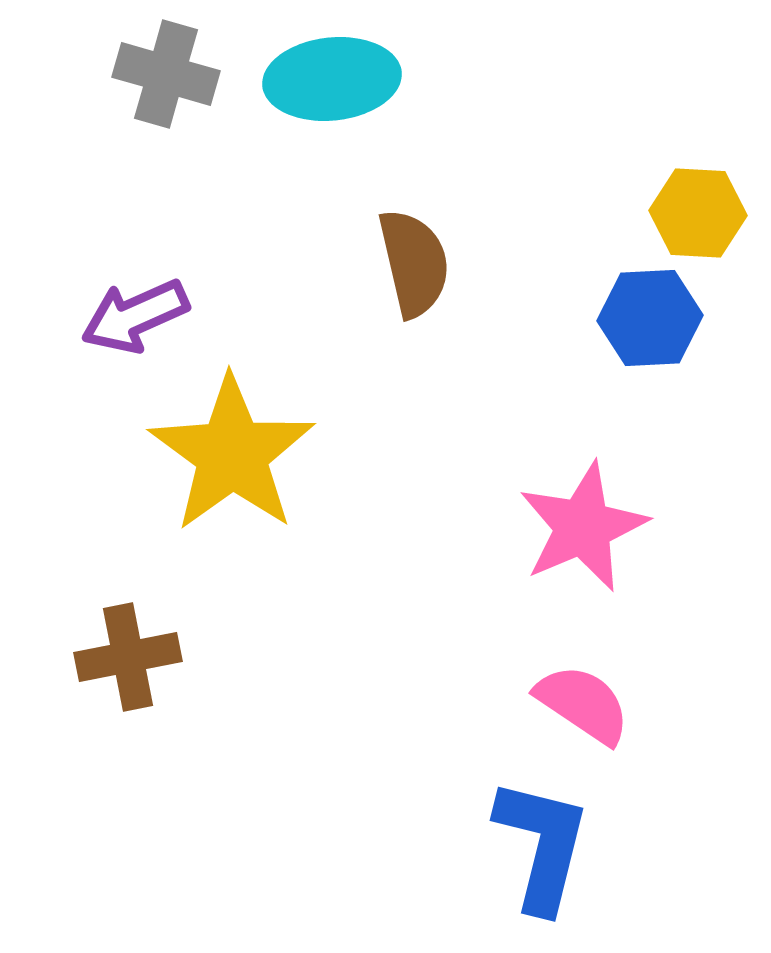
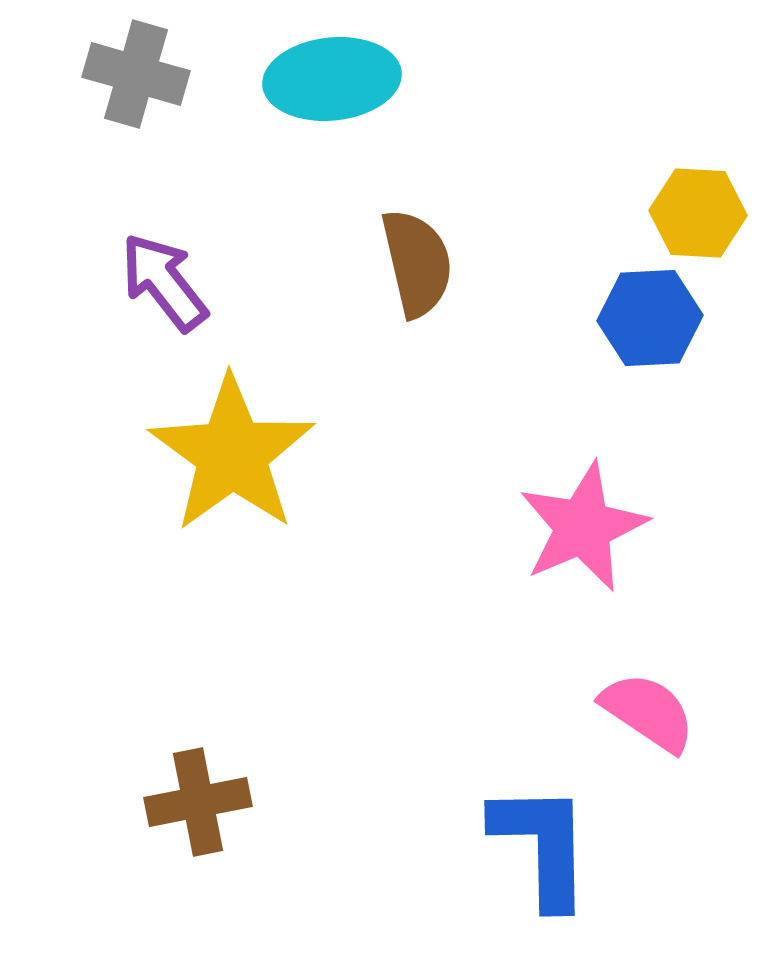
gray cross: moved 30 px left
brown semicircle: moved 3 px right
purple arrow: moved 29 px right, 34 px up; rotated 76 degrees clockwise
brown cross: moved 70 px right, 145 px down
pink semicircle: moved 65 px right, 8 px down
blue L-shape: rotated 15 degrees counterclockwise
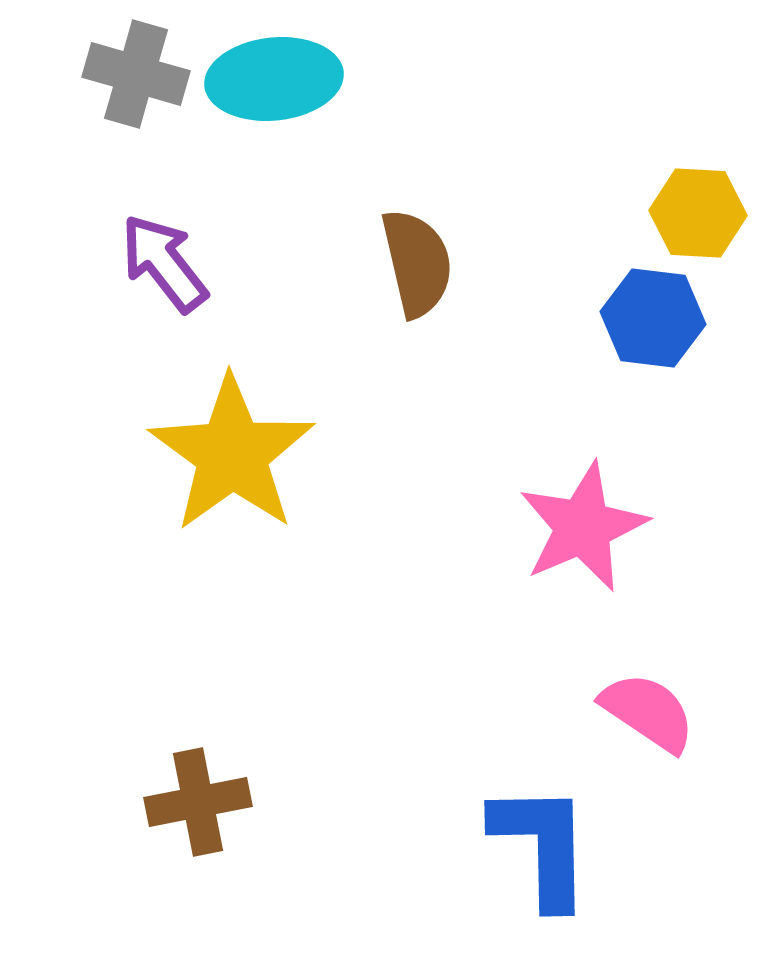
cyan ellipse: moved 58 px left
purple arrow: moved 19 px up
blue hexagon: moved 3 px right; rotated 10 degrees clockwise
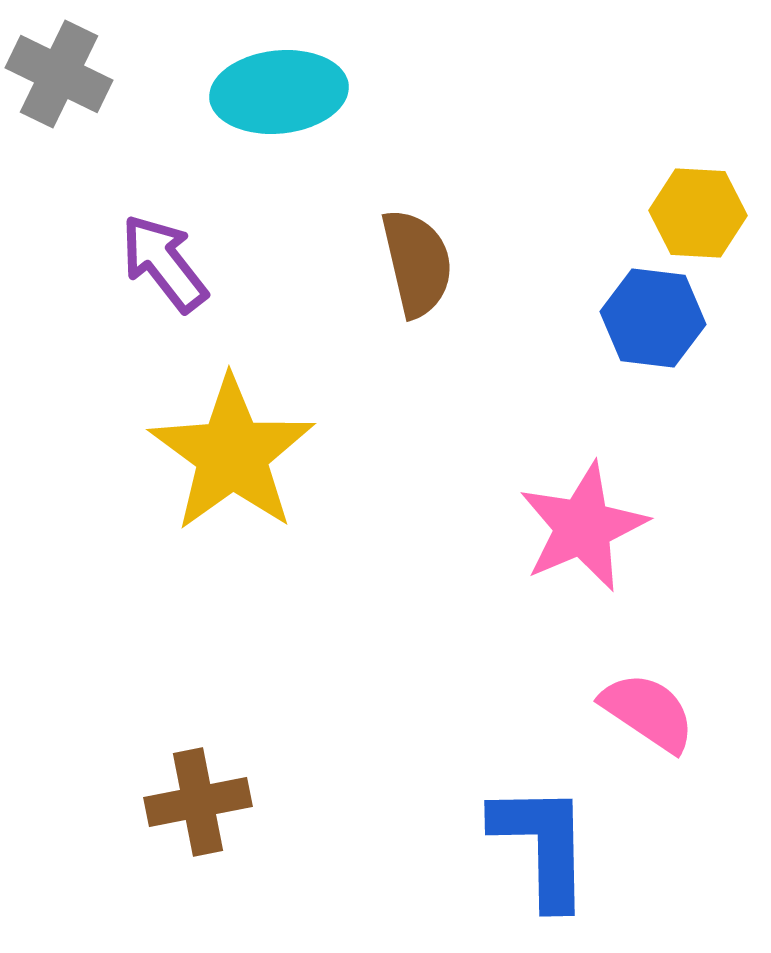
gray cross: moved 77 px left; rotated 10 degrees clockwise
cyan ellipse: moved 5 px right, 13 px down
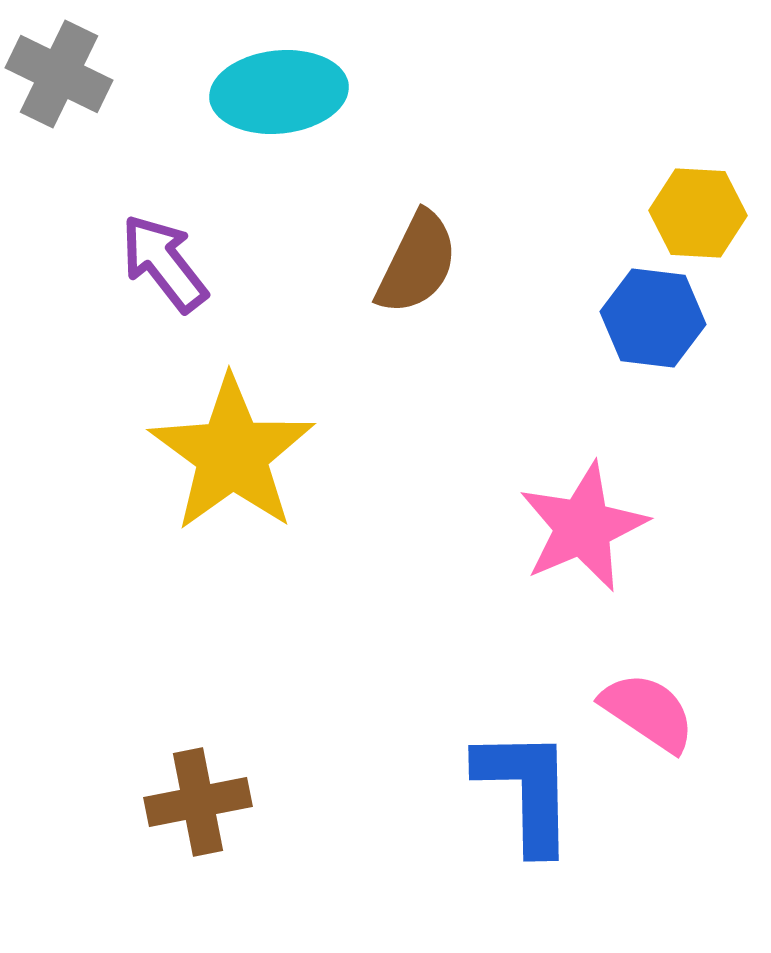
brown semicircle: rotated 39 degrees clockwise
blue L-shape: moved 16 px left, 55 px up
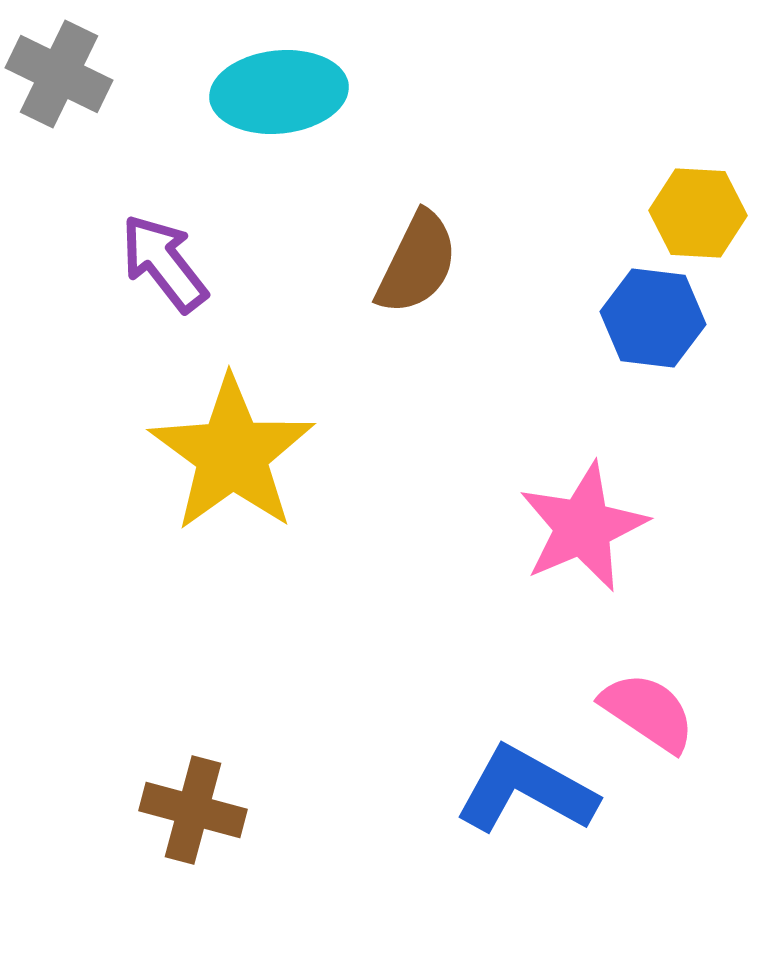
blue L-shape: rotated 60 degrees counterclockwise
brown cross: moved 5 px left, 8 px down; rotated 26 degrees clockwise
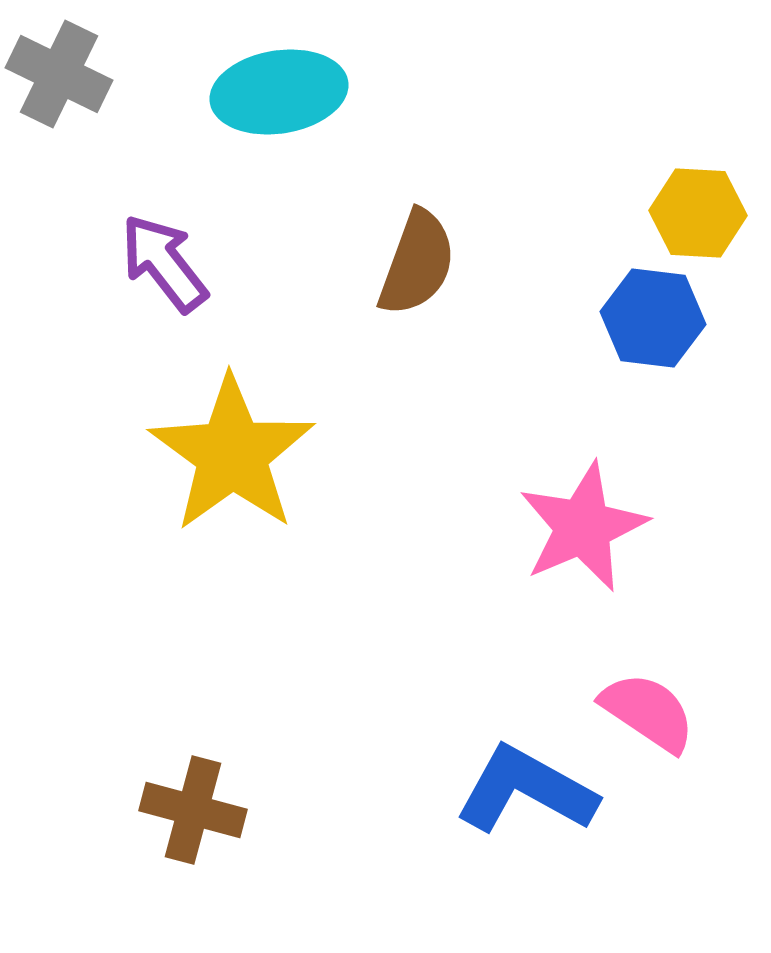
cyan ellipse: rotated 3 degrees counterclockwise
brown semicircle: rotated 6 degrees counterclockwise
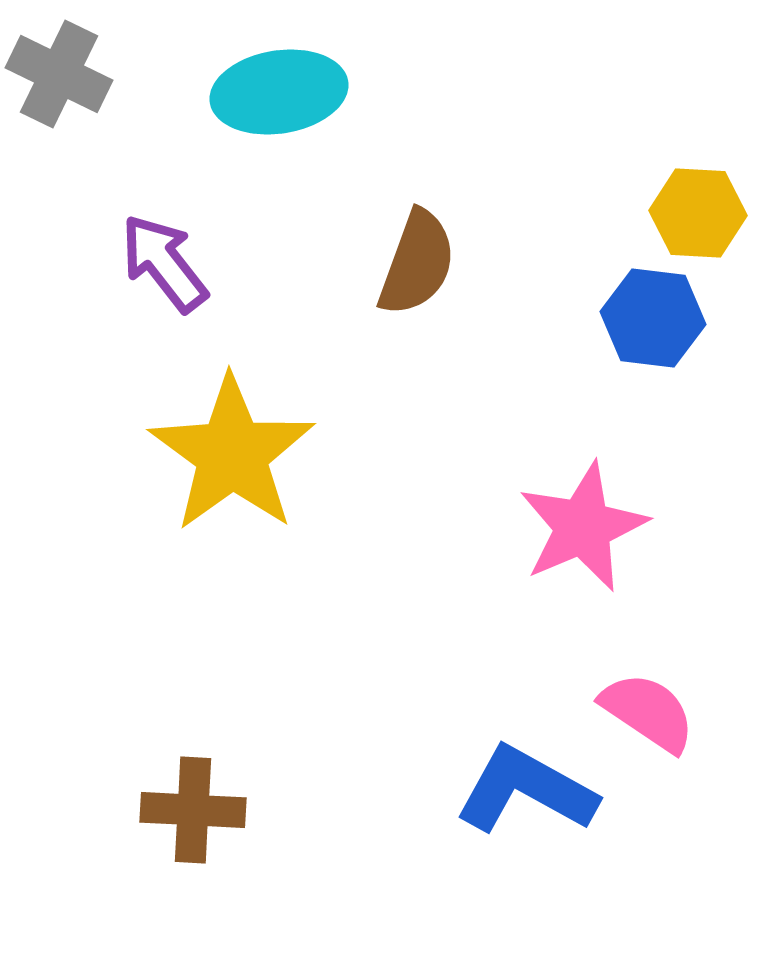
brown cross: rotated 12 degrees counterclockwise
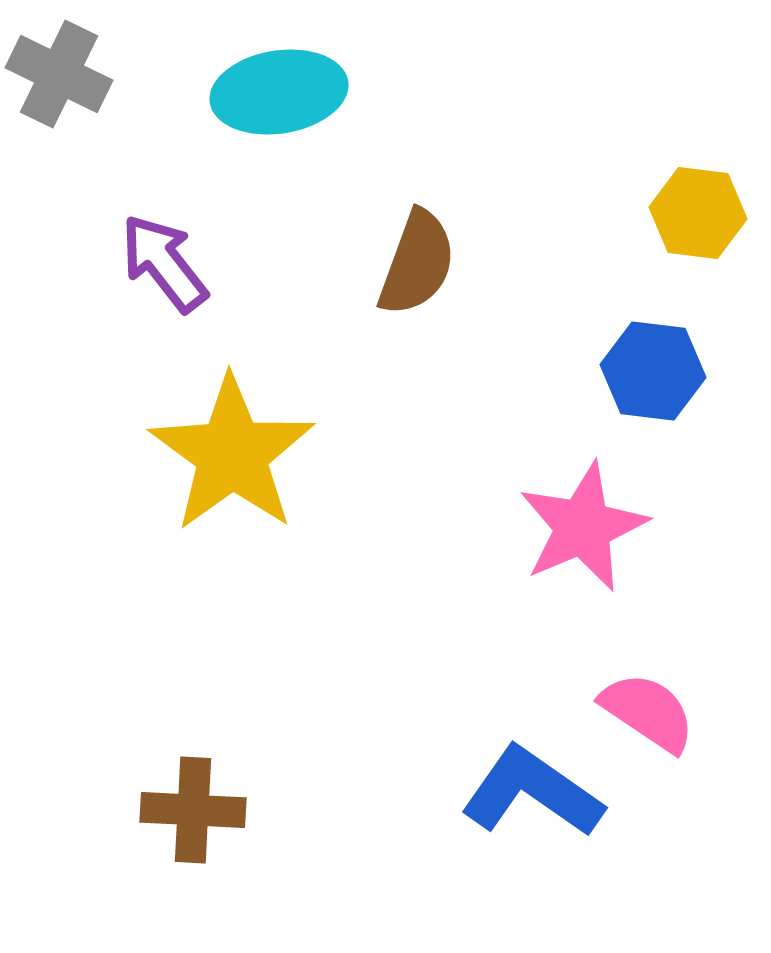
yellow hexagon: rotated 4 degrees clockwise
blue hexagon: moved 53 px down
blue L-shape: moved 6 px right, 2 px down; rotated 6 degrees clockwise
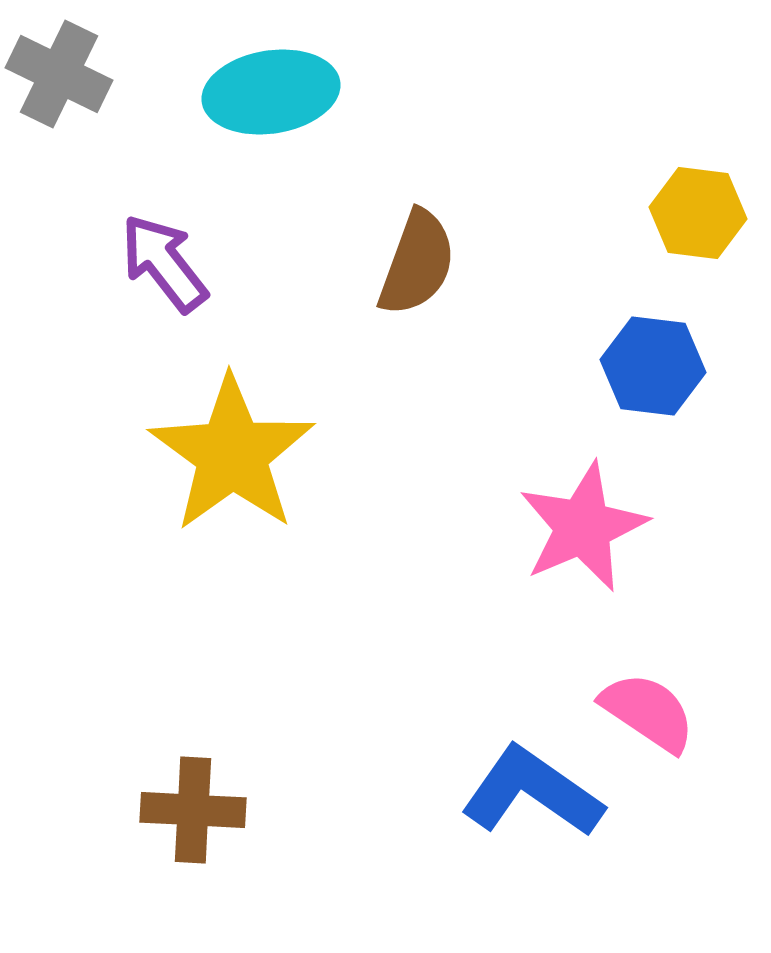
cyan ellipse: moved 8 px left
blue hexagon: moved 5 px up
